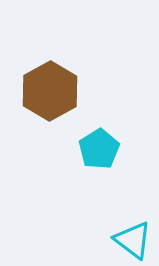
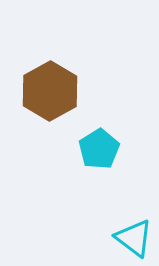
cyan triangle: moved 1 px right, 2 px up
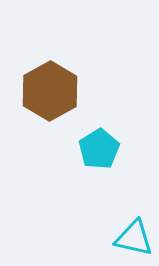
cyan triangle: rotated 24 degrees counterclockwise
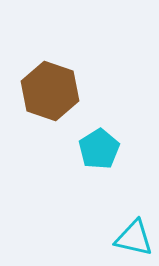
brown hexagon: rotated 12 degrees counterclockwise
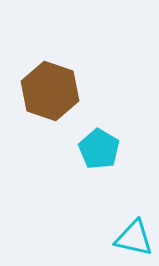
cyan pentagon: rotated 9 degrees counterclockwise
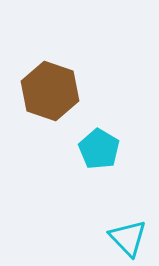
cyan triangle: moved 6 px left; rotated 33 degrees clockwise
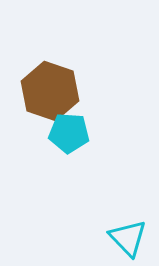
cyan pentagon: moved 30 px left, 16 px up; rotated 27 degrees counterclockwise
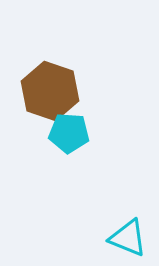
cyan triangle: rotated 24 degrees counterclockwise
